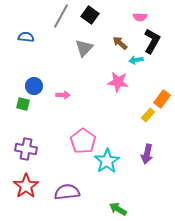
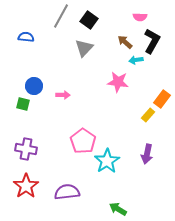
black square: moved 1 px left, 5 px down
brown arrow: moved 5 px right, 1 px up
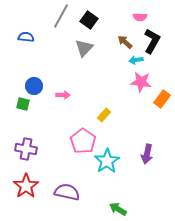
pink star: moved 23 px right
yellow rectangle: moved 44 px left
purple semicircle: rotated 20 degrees clockwise
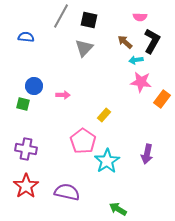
black square: rotated 24 degrees counterclockwise
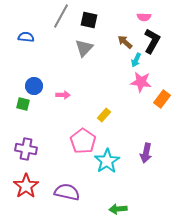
pink semicircle: moved 4 px right
cyan arrow: rotated 56 degrees counterclockwise
purple arrow: moved 1 px left, 1 px up
green arrow: rotated 36 degrees counterclockwise
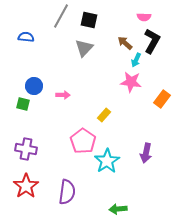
brown arrow: moved 1 px down
pink star: moved 10 px left
purple semicircle: rotated 85 degrees clockwise
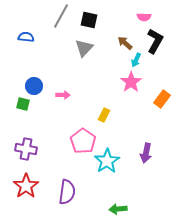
black L-shape: moved 3 px right
pink star: rotated 30 degrees clockwise
yellow rectangle: rotated 16 degrees counterclockwise
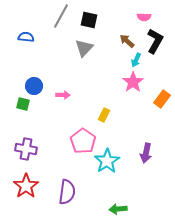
brown arrow: moved 2 px right, 2 px up
pink star: moved 2 px right
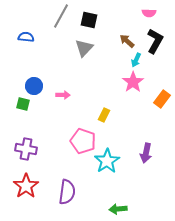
pink semicircle: moved 5 px right, 4 px up
pink pentagon: rotated 15 degrees counterclockwise
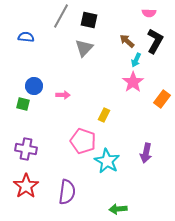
cyan star: rotated 10 degrees counterclockwise
